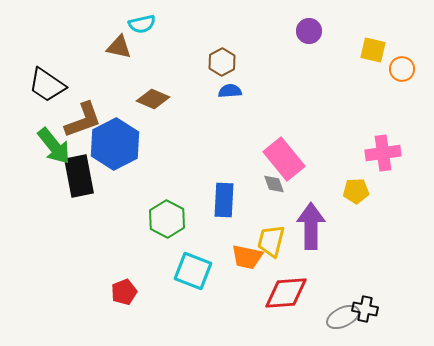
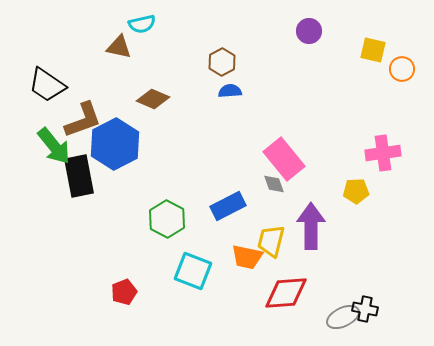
blue rectangle: moved 4 px right, 6 px down; rotated 60 degrees clockwise
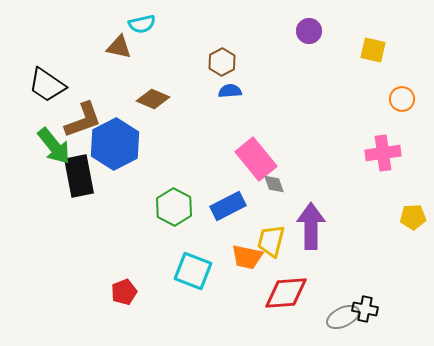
orange circle: moved 30 px down
pink rectangle: moved 28 px left
yellow pentagon: moved 57 px right, 26 px down
green hexagon: moved 7 px right, 12 px up
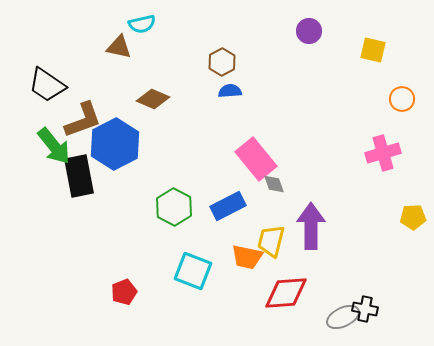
pink cross: rotated 8 degrees counterclockwise
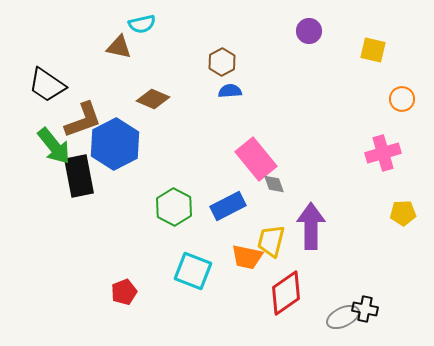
yellow pentagon: moved 10 px left, 4 px up
red diamond: rotated 30 degrees counterclockwise
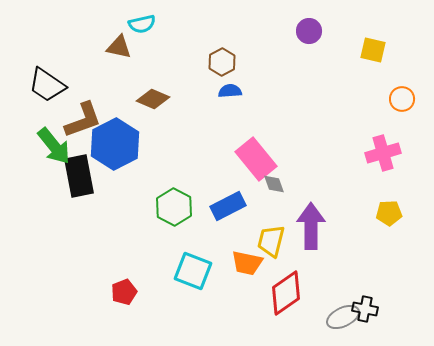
yellow pentagon: moved 14 px left
orange trapezoid: moved 6 px down
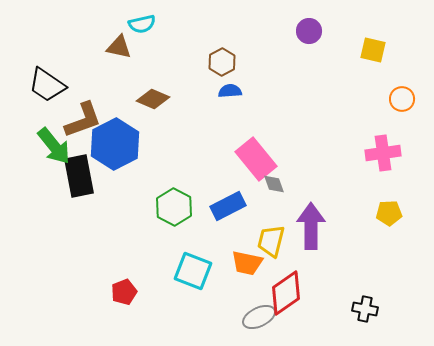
pink cross: rotated 8 degrees clockwise
gray ellipse: moved 84 px left
